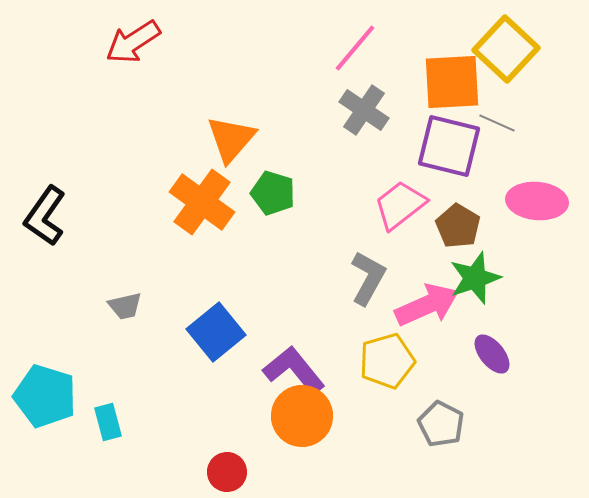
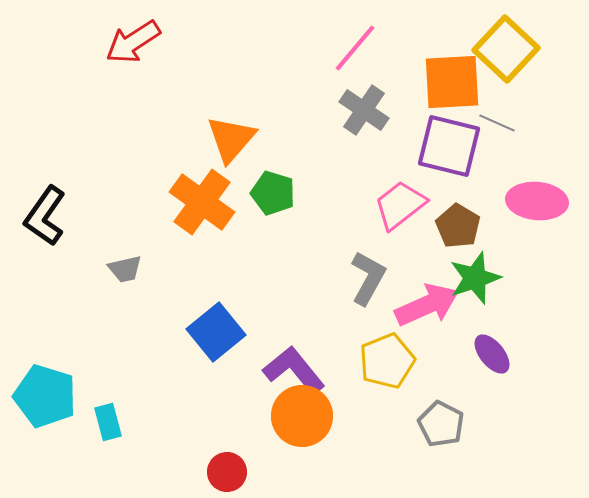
gray trapezoid: moved 37 px up
yellow pentagon: rotated 6 degrees counterclockwise
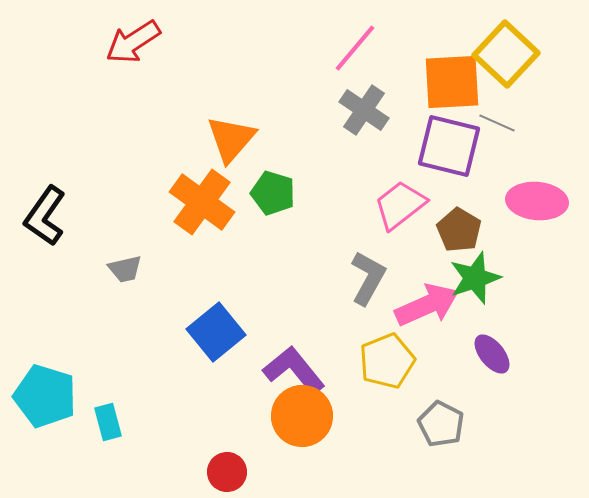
yellow square: moved 5 px down
brown pentagon: moved 1 px right, 4 px down
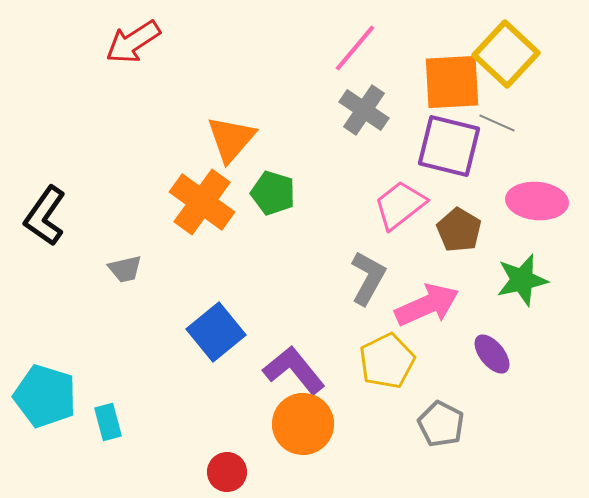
green star: moved 47 px right, 2 px down; rotated 6 degrees clockwise
yellow pentagon: rotated 4 degrees counterclockwise
orange circle: moved 1 px right, 8 px down
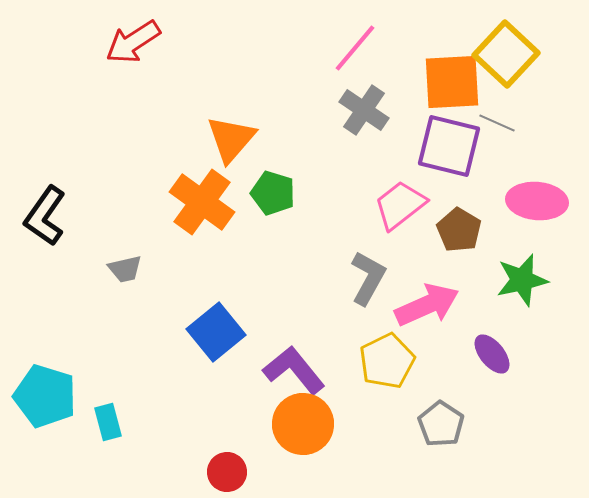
gray pentagon: rotated 6 degrees clockwise
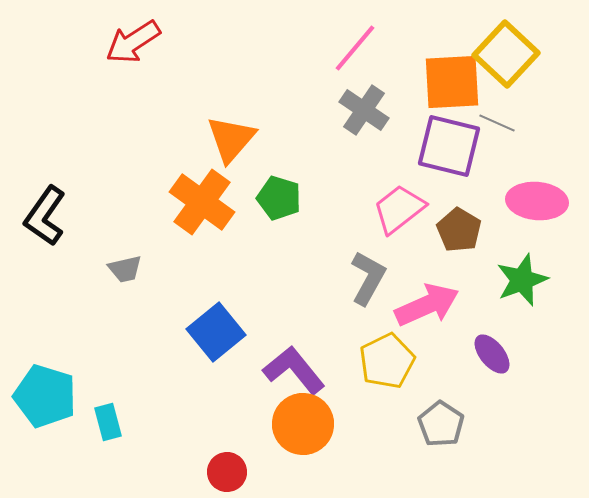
green pentagon: moved 6 px right, 5 px down
pink trapezoid: moved 1 px left, 4 px down
green star: rotated 8 degrees counterclockwise
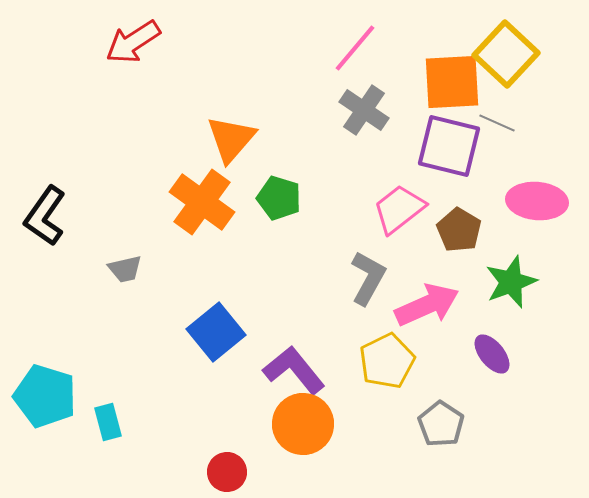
green star: moved 11 px left, 2 px down
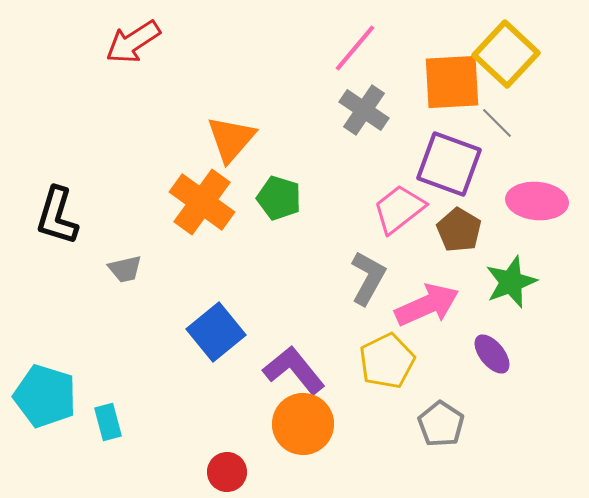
gray line: rotated 21 degrees clockwise
purple square: moved 18 px down; rotated 6 degrees clockwise
black L-shape: moved 12 px right; rotated 18 degrees counterclockwise
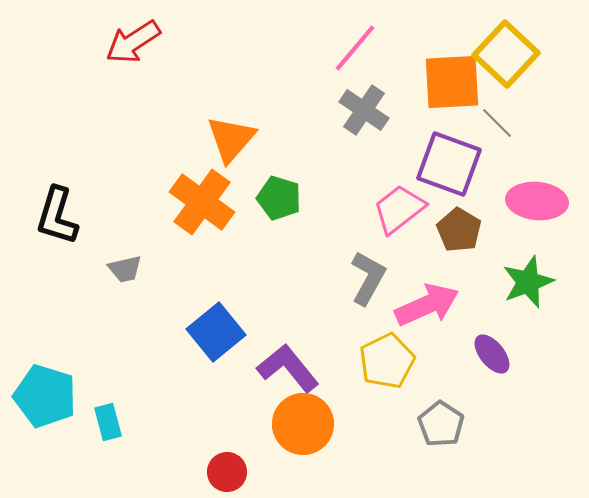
green star: moved 17 px right
purple L-shape: moved 6 px left, 2 px up
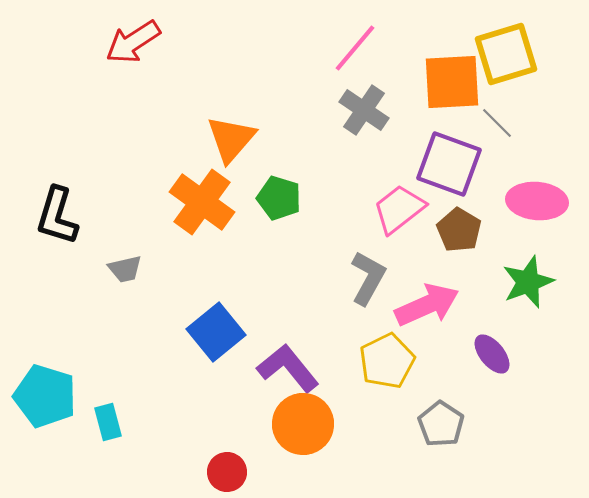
yellow square: rotated 30 degrees clockwise
